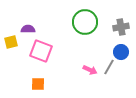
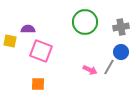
yellow square: moved 1 px left, 1 px up; rotated 24 degrees clockwise
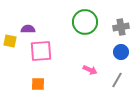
pink square: rotated 25 degrees counterclockwise
gray line: moved 8 px right, 13 px down
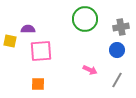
green circle: moved 3 px up
blue circle: moved 4 px left, 2 px up
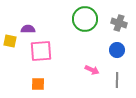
gray cross: moved 2 px left, 4 px up; rotated 28 degrees clockwise
pink arrow: moved 2 px right
gray line: rotated 28 degrees counterclockwise
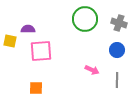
orange square: moved 2 px left, 4 px down
